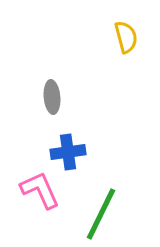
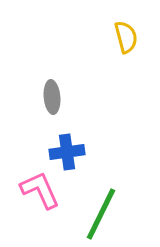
blue cross: moved 1 px left
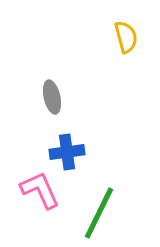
gray ellipse: rotated 8 degrees counterclockwise
green line: moved 2 px left, 1 px up
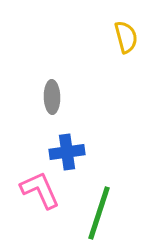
gray ellipse: rotated 12 degrees clockwise
green line: rotated 8 degrees counterclockwise
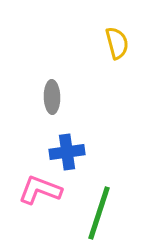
yellow semicircle: moved 9 px left, 6 px down
pink L-shape: rotated 45 degrees counterclockwise
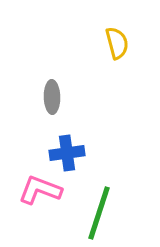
blue cross: moved 1 px down
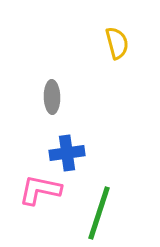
pink L-shape: rotated 9 degrees counterclockwise
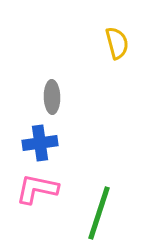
blue cross: moved 27 px left, 10 px up
pink L-shape: moved 3 px left, 1 px up
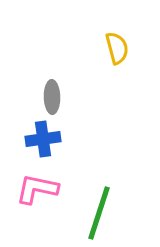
yellow semicircle: moved 5 px down
blue cross: moved 3 px right, 4 px up
